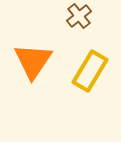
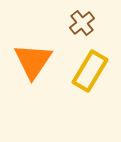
brown cross: moved 3 px right, 7 px down
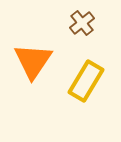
yellow rectangle: moved 4 px left, 10 px down
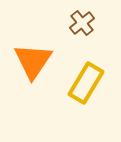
yellow rectangle: moved 2 px down
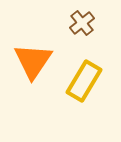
yellow rectangle: moved 2 px left, 2 px up
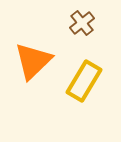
orange triangle: rotated 12 degrees clockwise
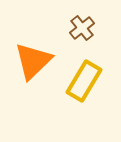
brown cross: moved 5 px down
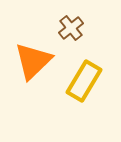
brown cross: moved 11 px left
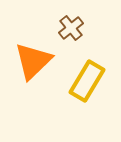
yellow rectangle: moved 3 px right
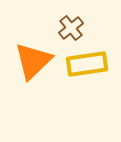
yellow rectangle: moved 17 px up; rotated 51 degrees clockwise
